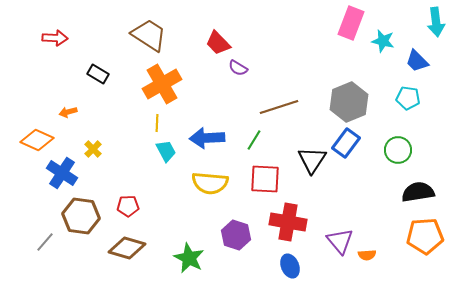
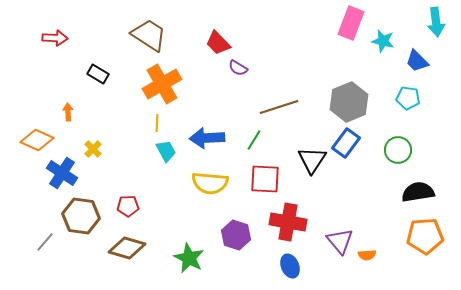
orange arrow: rotated 102 degrees clockwise
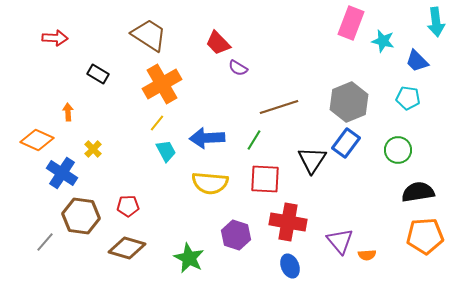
yellow line: rotated 36 degrees clockwise
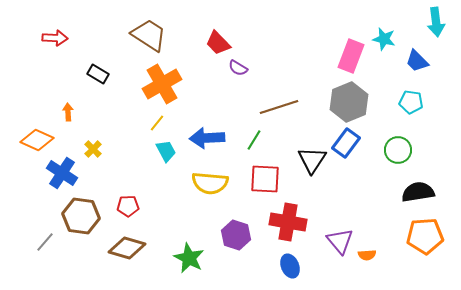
pink rectangle: moved 33 px down
cyan star: moved 1 px right, 2 px up
cyan pentagon: moved 3 px right, 4 px down
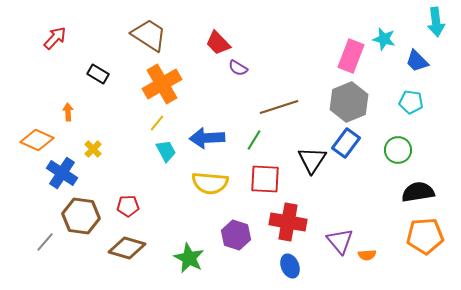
red arrow: rotated 50 degrees counterclockwise
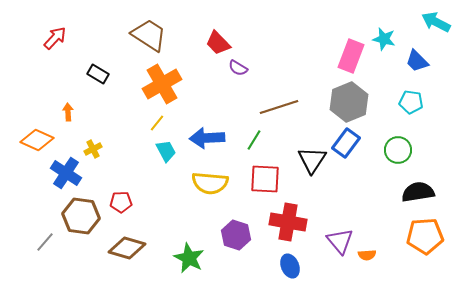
cyan arrow: rotated 124 degrees clockwise
yellow cross: rotated 18 degrees clockwise
blue cross: moved 4 px right
red pentagon: moved 7 px left, 4 px up
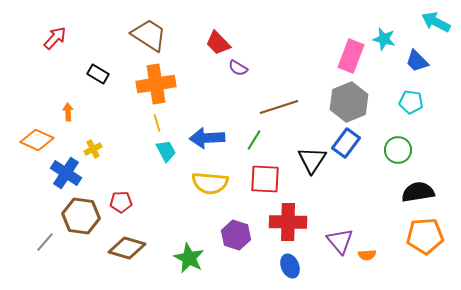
orange cross: moved 6 px left; rotated 21 degrees clockwise
yellow line: rotated 54 degrees counterclockwise
red cross: rotated 9 degrees counterclockwise
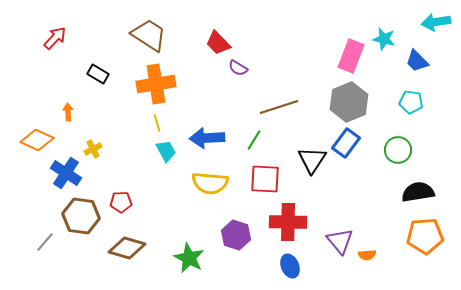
cyan arrow: rotated 36 degrees counterclockwise
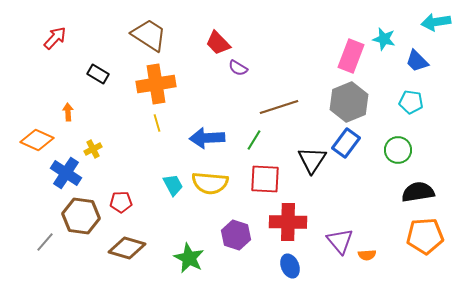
cyan trapezoid: moved 7 px right, 34 px down
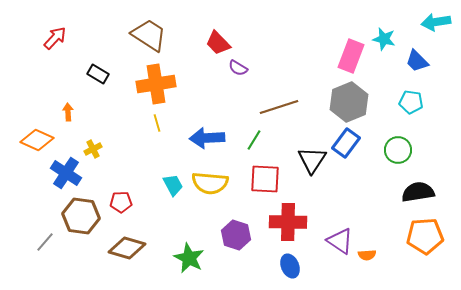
purple triangle: rotated 16 degrees counterclockwise
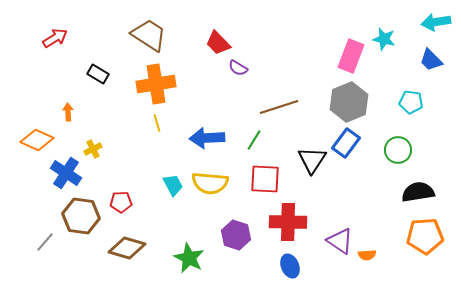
red arrow: rotated 15 degrees clockwise
blue trapezoid: moved 14 px right, 1 px up
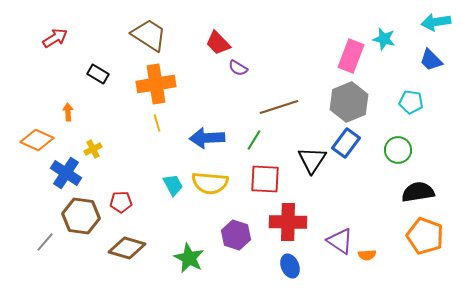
orange pentagon: rotated 24 degrees clockwise
